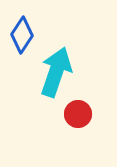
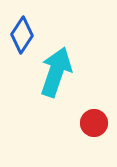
red circle: moved 16 px right, 9 px down
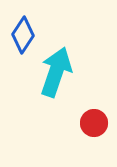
blue diamond: moved 1 px right
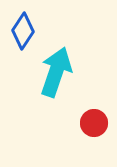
blue diamond: moved 4 px up
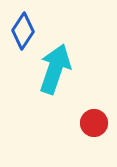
cyan arrow: moved 1 px left, 3 px up
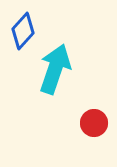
blue diamond: rotated 9 degrees clockwise
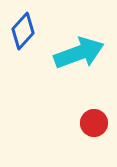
cyan arrow: moved 24 px right, 16 px up; rotated 51 degrees clockwise
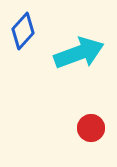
red circle: moved 3 px left, 5 px down
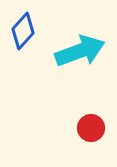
cyan arrow: moved 1 px right, 2 px up
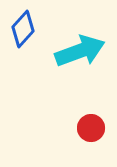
blue diamond: moved 2 px up
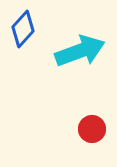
red circle: moved 1 px right, 1 px down
